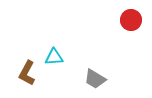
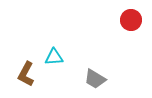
brown L-shape: moved 1 px left, 1 px down
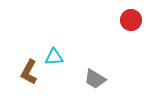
brown L-shape: moved 3 px right, 2 px up
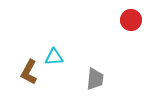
gray trapezoid: rotated 115 degrees counterclockwise
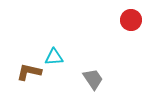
brown L-shape: rotated 75 degrees clockwise
gray trapezoid: moved 2 px left; rotated 40 degrees counterclockwise
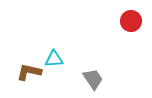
red circle: moved 1 px down
cyan triangle: moved 2 px down
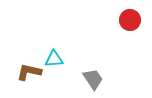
red circle: moved 1 px left, 1 px up
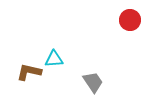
gray trapezoid: moved 3 px down
